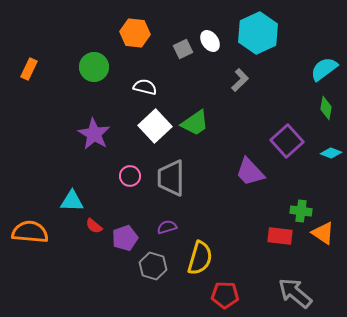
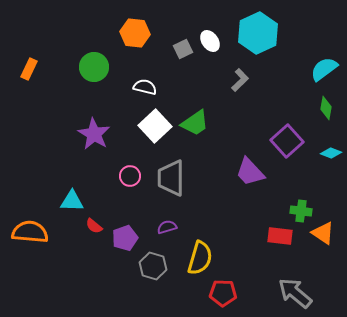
red pentagon: moved 2 px left, 2 px up
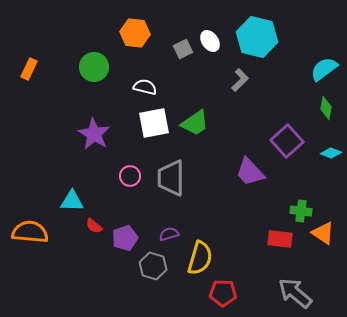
cyan hexagon: moved 1 px left, 4 px down; rotated 21 degrees counterclockwise
white square: moved 1 px left, 3 px up; rotated 32 degrees clockwise
purple semicircle: moved 2 px right, 7 px down
red rectangle: moved 3 px down
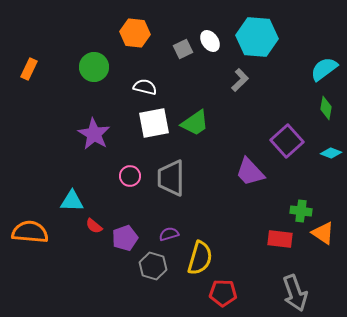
cyan hexagon: rotated 9 degrees counterclockwise
gray arrow: rotated 150 degrees counterclockwise
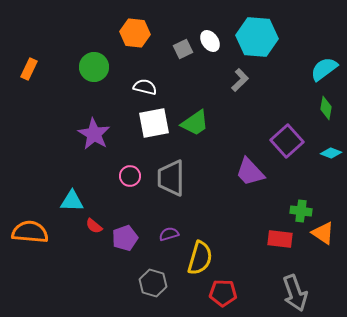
gray hexagon: moved 17 px down
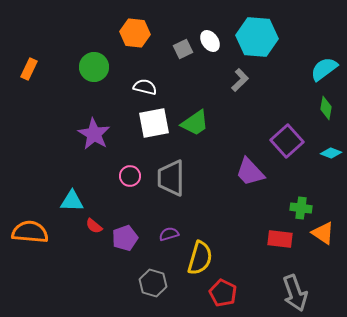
green cross: moved 3 px up
red pentagon: rotated 24 degrees clockwise
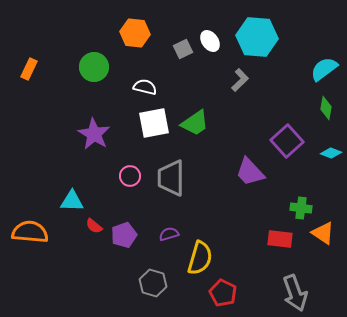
purple pentagon: moved 1 px left, 3 px up
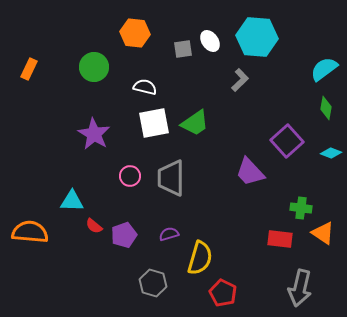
gray square: rotated 18 degrees clockwise
gray arrow: moved 5 px right, 5 px up; rotated 33 degrees clockwise
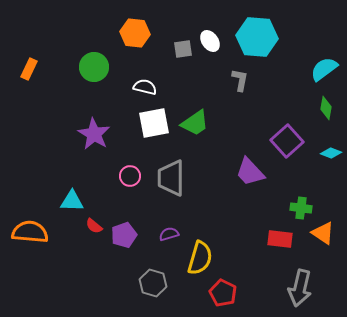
gray L-shape: rotated 35 degrees counterclockwise
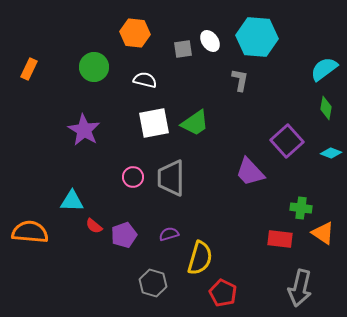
white semicircle: moved 7 px up
purple star: moved 10 px left, 4 px up
pink circle: moved 3 px right, 1 px down
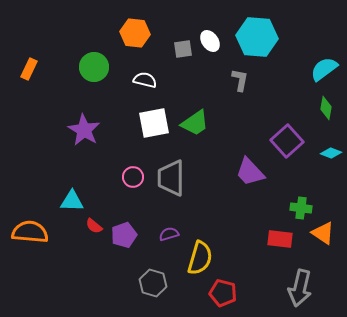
red pentagon: rotated 12 degrees counterclockwise
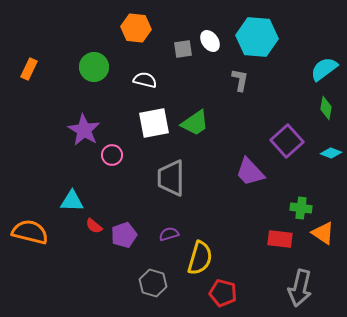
orange hexagon: moved 1 px right, 5 px up
pink circle: moved 21 px left, 22 px up
orange semicircle: rotated 9 degrees clockwise
